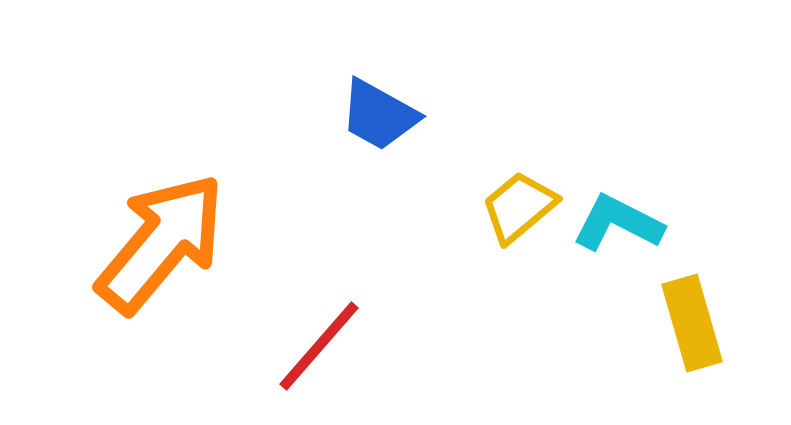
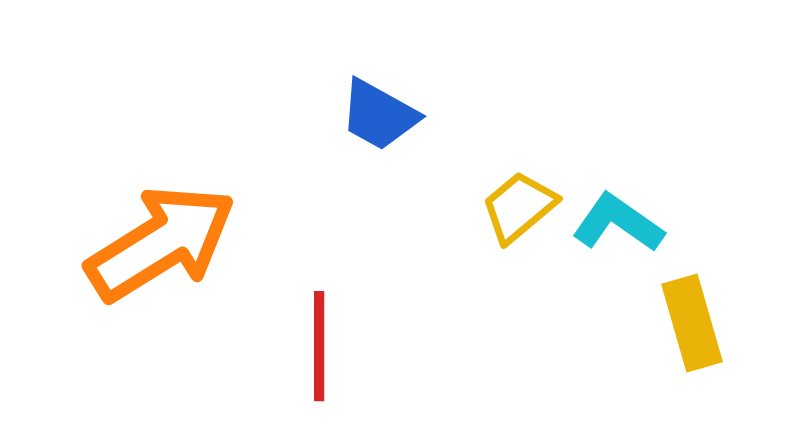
cyan L-shape: rotated 8 degrees clockwise
orange arrow: rotated 18 degrees clockwise
red line: rotated 41 degrees counterclockwise
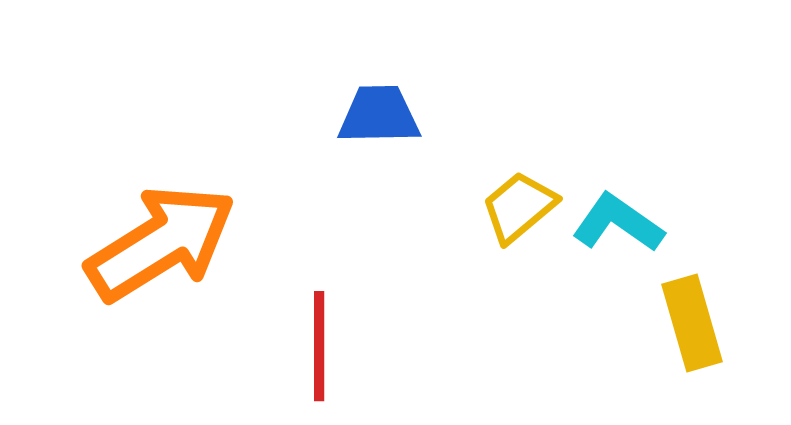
blue trapezoid: rotated 150 degrees clockwise
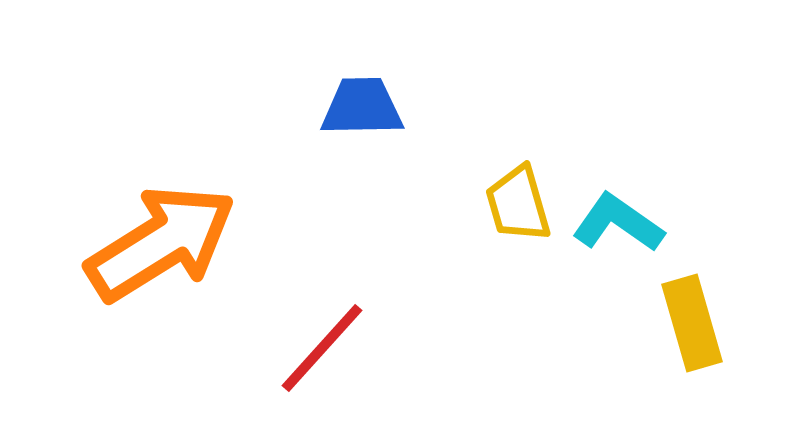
blue trapezoid: moved 17 px left, 8 px up
yellow trapezoid: moved 1 px left, 3 px up; rotated 66 degrees counterclockwise
red line: moved 3 px right, 2 px down; rotated 42 degrees clockwise
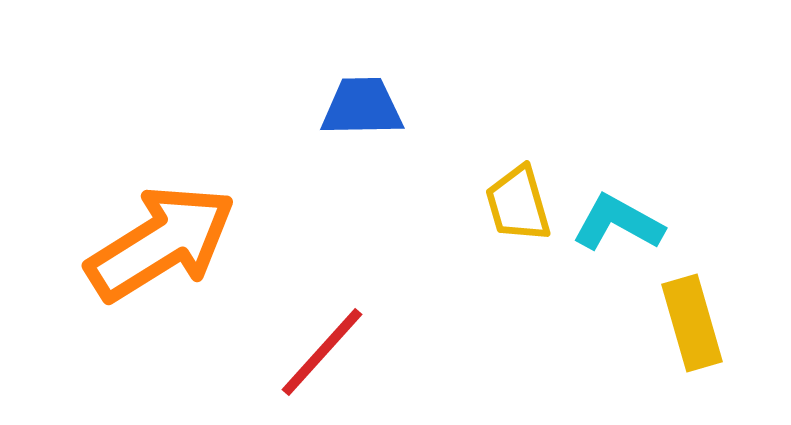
cyan L-shape: rotated 6 degrees counterclockwise
red line: moved 4 px down
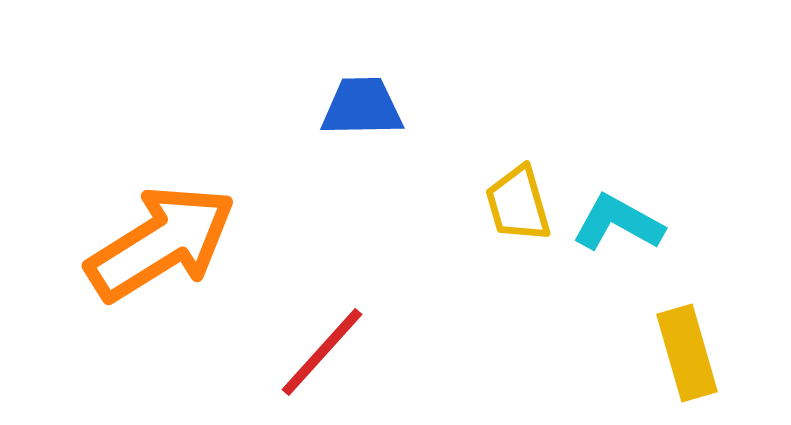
yellow rectangle: moved 5 px left, 30 px down
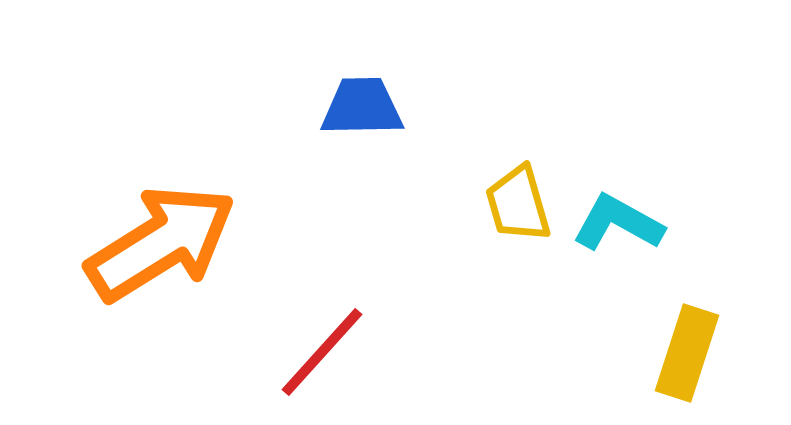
yellow rectangle: rotated 34 degrees clockwise
